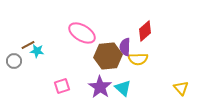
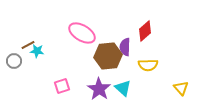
yellow semicircle: moved 10 px right, 6 px down
purple star: moved 1 px left, 2 px down
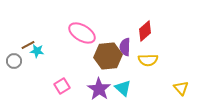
yellow semicircle: moved 5 px up
pink square: rotated 14 degrees counterclockwise
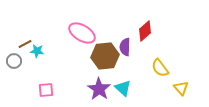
brown line: moved 3 px left, 1 px up
brown hexagon: moved 3 px left
yellow semicircle: moved 12 px right, 8 px down; rotated 54 degrees clockwise
pink square: moved 16 px left, 4 px down; rotated 28 degrees clockwise
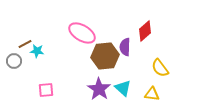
yellow triangle: moved 29 px left, 6 px down; rotated 42 degrees counterclockwise
